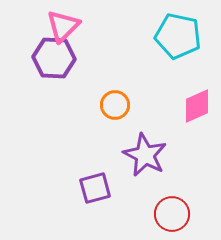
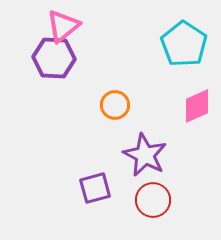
pink triangle: rotated 6 degrees clockwise
cyan pentagon: moved 6 px right, 8 px down; rotated 21 degrees clockwise
red circle: moved 19 px left, 14 px up
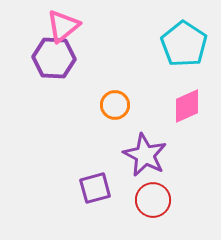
pink diamond: moved 10 px left
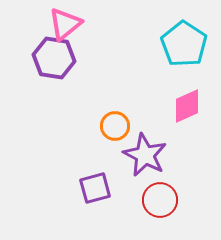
pink triangle: moved 2 px right, 2 px up
purple hexagon: rotated 6 degrees clockwise
orange circle: moved 21 px down
red circle: moved 7 px right
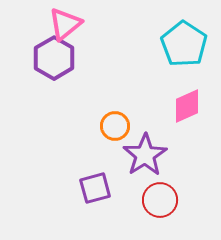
purple hexagon: rotated 21 degrees clockwise
purple star: rotated 12 degrees clockwise
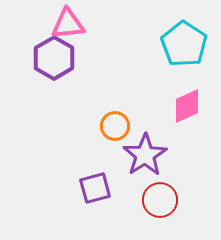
pink triangle: moved 3 px right; rotated 33 degrees clockwise
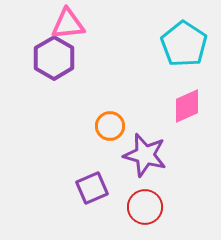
orange circle: moved 5 px left
purple star: rotated 24 degrees counterclockwise
purple square: moved 3 px left; rotated 8 degrees counterclockwise
red circle: moved 15 px left, 7 px down
